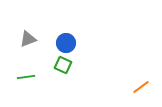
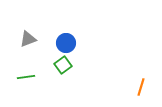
green square: rotated 30 degrees clockwise
orange line: rotated 36 degrees counterclockwise
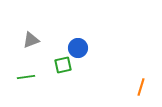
gray triangle: moved 3 px right, 1 px down
blue circle: moved 12 px right, 5 px down
green square: rotated 24 degrees clockwise
